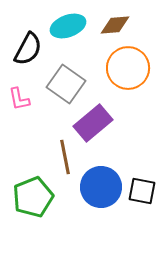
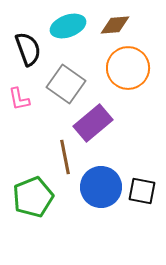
black semicircle: rotated 48 degrees counterclockwise
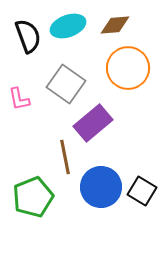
black semicircle: moved 13 px up
black square: rotated 20 degrees clockwise
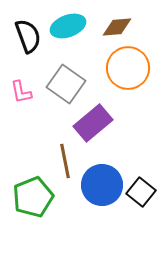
brown diamond: moved 2 px right, 2 px down
pink L-shape: moved 2 px right, 7 px up
brown line: moved 4 px down
blue circle: moved 1 px right, 2 px up
black square: moved 1 px left, 1 px down; rotated 8 degrees clockwise
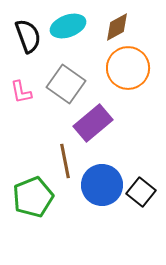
brown diamond: rotated 24 degrees counterclockwise
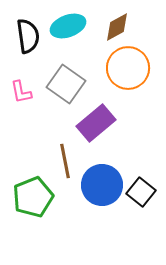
black semicircle: rotated 12 degrees clockwise
purple rectangle: moved 3 px right
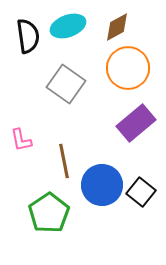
pink L-shape: moved 48 px down
purple rectangle: moved 40 px right
brown line: moved 1 px left
green pentagon: moved 16 px right, 16 px down; rotated 12 degrees counterclockwise
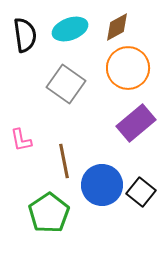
cyan ellipse: moved 2 px right, 3 px down
black semicircle: moved 3 px left, 1 px up
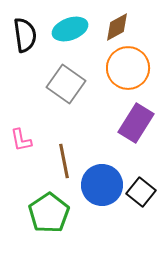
purple rectangle: rotated 18 degrees counterclockwise
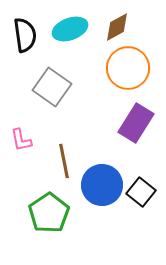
gray square: moved 14 px left, 3 px down
